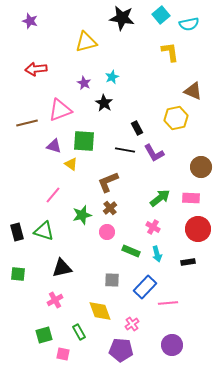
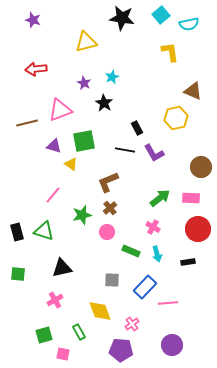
purple star at (30, 21): moved 3 px right, 1 px up
green square at (84, 141): rotated 15 degrees counterclockwise
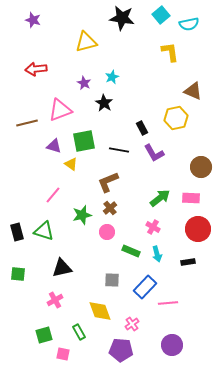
black rectangle at (137, 128): moved 5 px right
black line at (125, 150): moved 6 px left
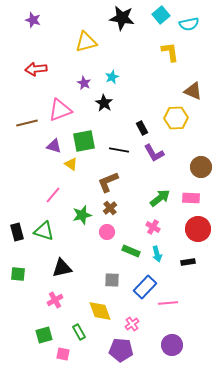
yellow hexagon at (176, 118): rotated 10 degrees clockwise
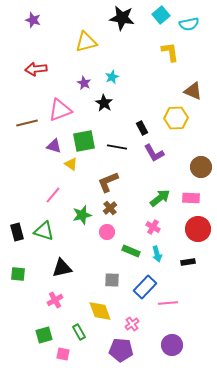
black line at (119, 150): moved 2 px left, 3 px up
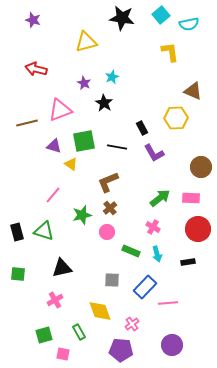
red arrow at (36, 69): rotated 20 degrees clockwise
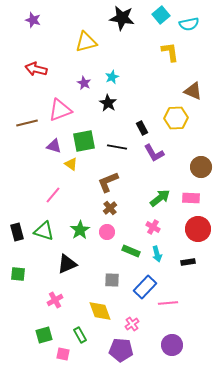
black star at (104, 103): moved 4 px right
green star at (82, 215): moved 2 px left, 15 px down; rotated 18 degrees counterclockwise
black triangle at (62, 268): moved 5 px right, 4 px up; rotated 10 degrees counterclockwise
green rectangle at (79, 332): moved 1 px right, 3 px down
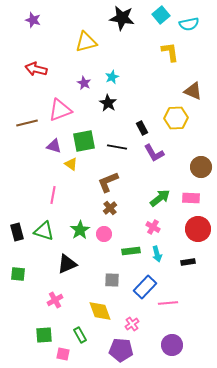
pink line at (53, 195): rotated 30 degrees counterclockwise
pink circle at (107, 232): moved 3 px left, 2 px down
green rectangle at (131, 251): rotated 30 degrees counterclockwise
green square at (44, 335): rotated 12 degrees clockwise
